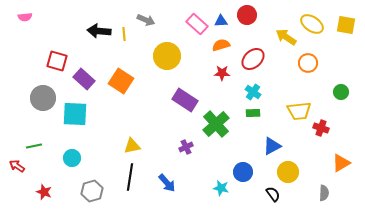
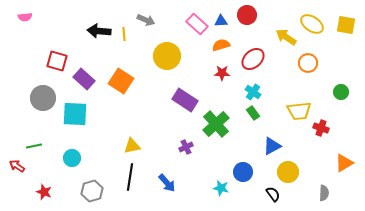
green rectangle at (253, 113): rotated 56 degrees clockwise
orange triangle at (341, 163): moved 3 px right
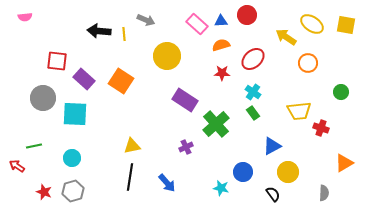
red square at (57, 61): rotated 10 degrees counterclockwise
gray hexagon at (92, 191): moved 19 px left
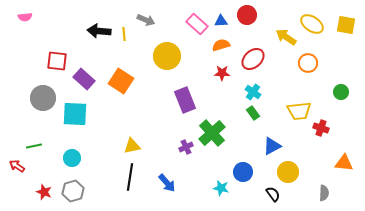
purple rectangle at (185, 100): rotated 35 degrees clockwise
green cross at (216, 124): moved 4 px left, 9 px down
orange triangle at (344, 163): rotated 36 degrees clockwise
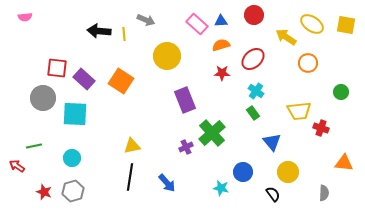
red circle at (247, 15): moved 7 px right
red square at (57, 61): moved 7 px down
cyan cross at (253, 92): moved 3 px right, 1 px up
blue triangle at (272, 146): moved 4 px up; rotated 42 degrees counterclockwise
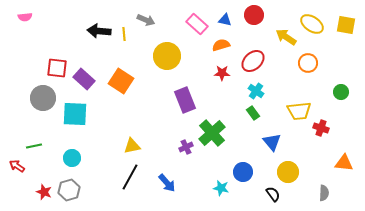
blue triangle at (221, 21): moved 4 px right, 1 px up; rotated 16 degrees clockwise
red ellipse at (253, 59): moved 2 px down
black line at (130, 177): rotated 20 degrees clockwise
gray hexagon at (73, 191): moved 4 px left, 1 px up
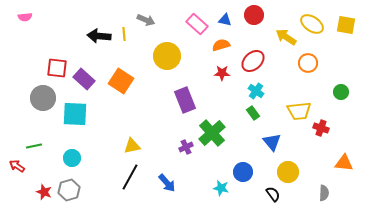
black arrow at (99, 31): moved 5 px down
